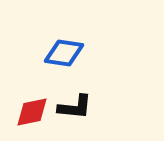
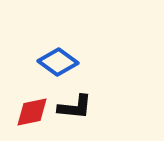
blue diamond: moved 6 px left, 9 px down; rotated 27 degrees clockwise
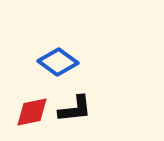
black L-shape: moved 2 px down; rotated 12 degrees counterclockwise
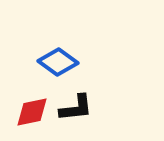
black L-shape: moved 1 px right, 1 px up
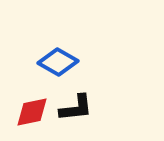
blue diamond: rotated 6 degrees counterclockwise
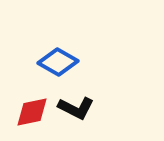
black L-shape: rotated 33 degrees clockwise
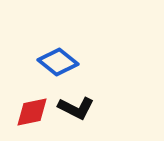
blue diamond: rotated 9 degrees clockwise
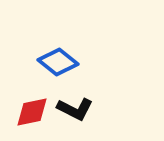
black L-shape: moved 1 px left, 1 px down
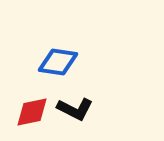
blue diamond: rotated 30 degrees counterclockwise
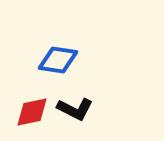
blue diamond: moved 2 px up
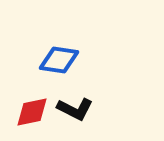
blue diamond: moved 1 px right
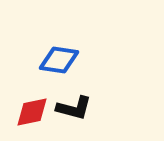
black L-shape: moved 1 px left, 1 px up; rotated 12 degrees counterclockwise
